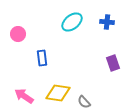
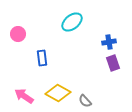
blue cross: moved 2 px right, 20 px down; rotated 16 degrees counterclockwise
yellow diamond: rotated 20 degrees clockwise
gray semicircle: moved 1 px right, 1 px up
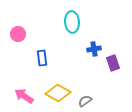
cyan ellipse: rotated 55 degrees counterclockwise
blue cross: moved 15 px left, 7 px down
gray semicircle: rotated 96 degrees clockwise
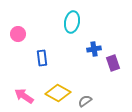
cyan ellipse: rotated 15 degrees clockwise
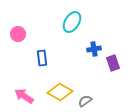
cyan ellipse: rotated 20 degrees clockwise
yellow diamond: moved 2 px right, 1 px up
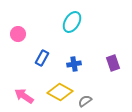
blue cross: moved 20 px left, 15 px down
blue rectangle: rotated 35 degrees clockwise
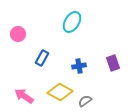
blue cross: moved 5 px right, 2 px down
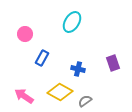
pink circle: moved 7 px right
blue cross: moved 1 px left, 3 px down; rotated 24 degrees clockwise
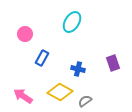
pink arrow: moved 1 px left
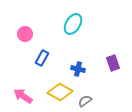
cyan ellipse: moved 1 px right, 2 px down
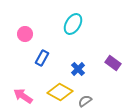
purple rectangle: rotated 35 degrees counterclockwise
blue cross: rotated 32 degrees clockwise
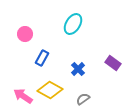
yellow diamond: moved 10 px left, 2 px up
gray semicircle: moved 2 px left, 2 px up
